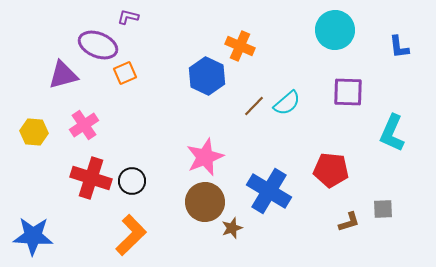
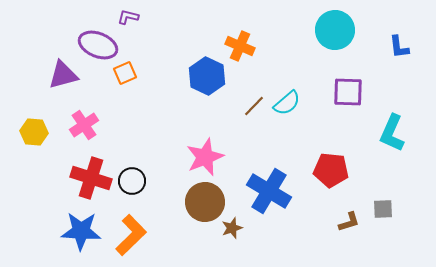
blue star: moved 48 px right, 5 px up
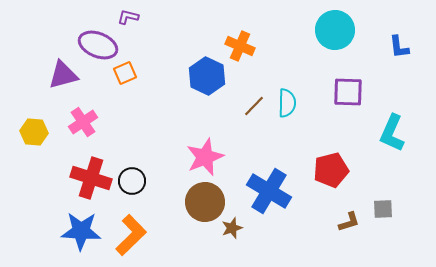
cyan semicircle: rotated 48 degrees counterclockwise
pink cross: moved 1 px left, 3 px up
red pentagon: rotated 20 degrees counterclockwise
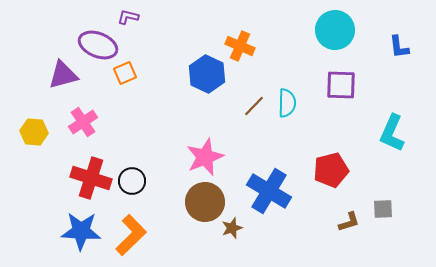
blue hexagon: moved 2 px up
purple square: moved 7 px left, 7 px up
